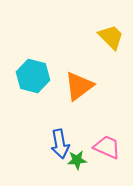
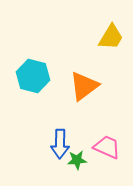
yellow trapezoid: rotated 76 degrees clockwise
orange triangle: moved 5 px right
blue arrow: rotated 12 degrees clockwise
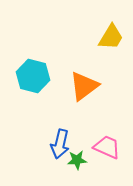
blue arrow: rotated 12 degrees clockwise
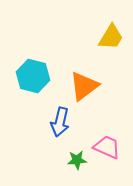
blue arrow: moved 22 px up
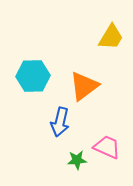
cyan hexagon: rotated 16 degrees counterclockwise
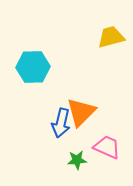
yellow trapezoid: rotated 136 degrees counterclockwise
cyan hexagon: moved 9 px up
orange triangle: moved 3 px left, 26 px down; rotated 8 degrees counterclockwise
blue arrow: moved 1 px right, 1 px down
